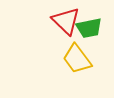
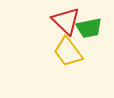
yellow trapezoid: moved 9 px left, 7 px up
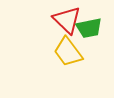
red triangle: moved 1 px right, 1 px up
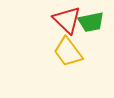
green trapezoid: moved 2 px right, 6 px up
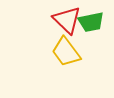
yellow trapezoid: moved 2 px left
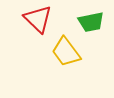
red triangle: moved 29 px left, 1 px up
